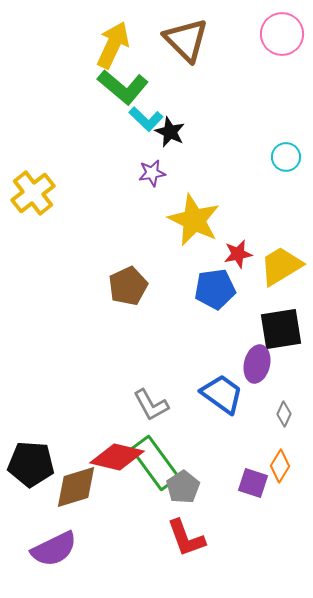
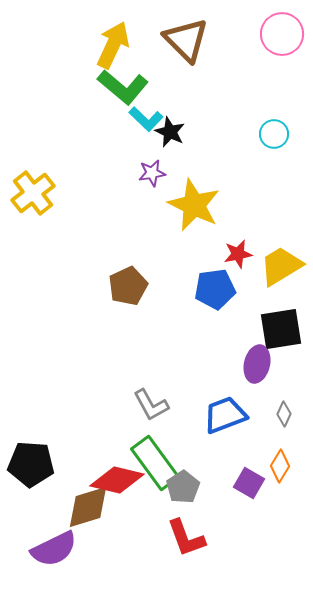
cyan circle: moved 12 px left, 23 px up
yellow star: moved 15 px up
blue trapezoid: moved 3 px right, 21 px down; rotated 57 degrees counterclockwise
red diamond: moved 23 px down
purple square: moved 4 px left; rotated 12 degrees clockwise
brown diamond: moved 12 px right, 20 px down
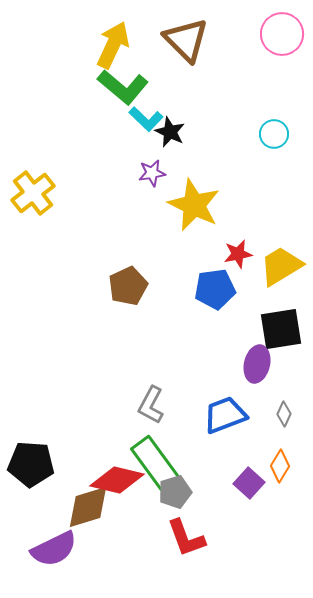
gray L-shape: rotated 57 degrees clockwise
purple square: rotated 12 degrees clockwise
gray pentagon: moved 8 px left, 5 px down; rotated 16 degrees clockwise
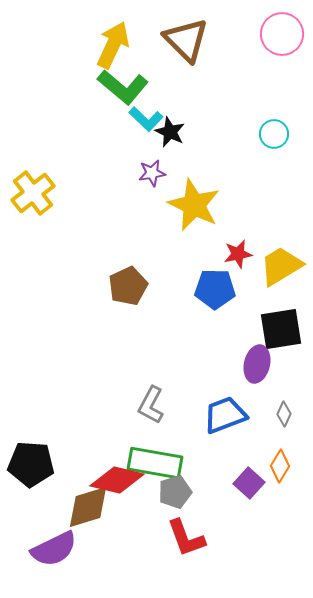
blue pentagon: rotated 9 degrees clockwise
green rectangle: rotated 44 degrees counterclockwise
